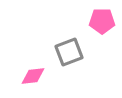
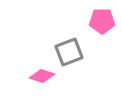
pink diamond: moved 9 px right; rotated 25 degrees clockwise
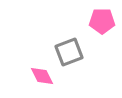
pink diamond: rotated 45 degrees clockwise
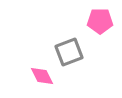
pink pentagon: moved 2 px left
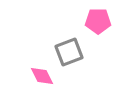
pink pentagon: moved 2 px left
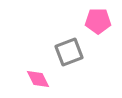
pink diamond: moved 4 px left, 3 px down
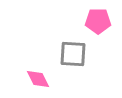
gray square: moved 4 px right, 2 px down; rotated 24 degrees clockwise
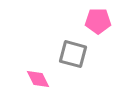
gray square: rotated 12 degrees clockwise
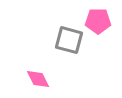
gray square: moved 4 px left, 14 px up
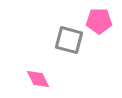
pink pentagon: moved 1 px right
